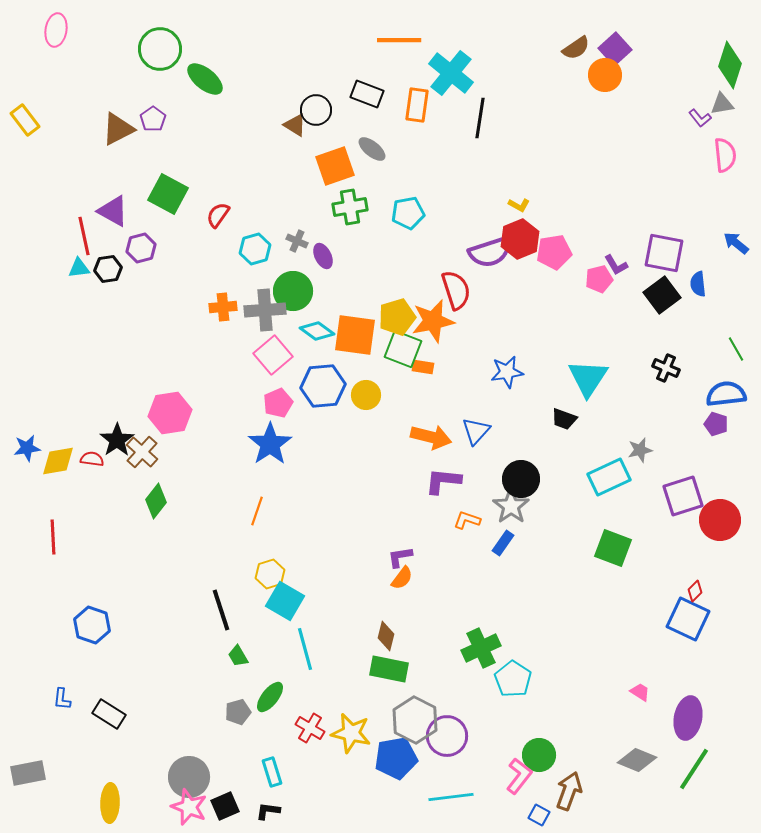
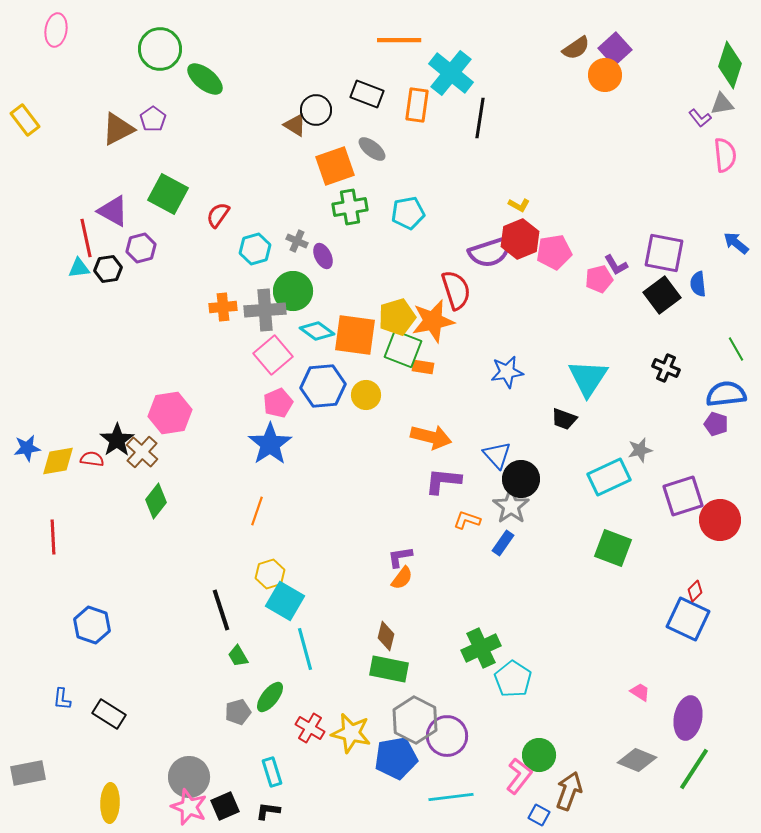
red line at (84, 236): moved 2 px right, 2 px down
blue triangle at (476, 431): moved 21 px right, 24 px down; rotated 24 degrees counterclockwise
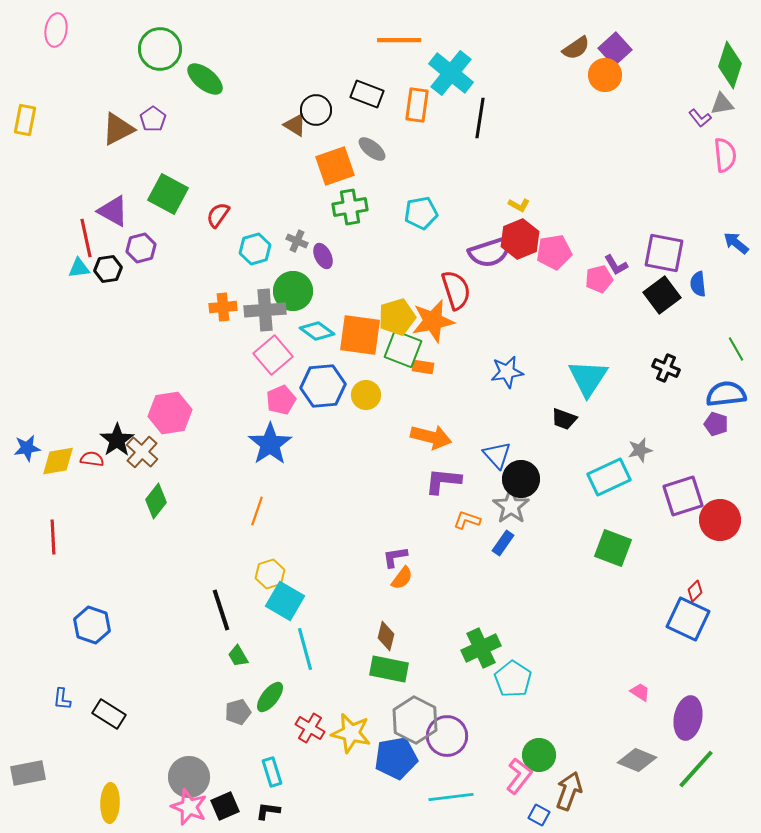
yellow rectangle at (25, 120): rotated 48 degrees clockwise
cyan pentagon at (408, 213): moved 13 px right
orange square at (355, 335): moved 5 px right
pink pentagon at (278, 403): moved 3 px right, 3 px up
purple L-shape at (400, 557): moved 5 px left
green line at (694, 769): moved 2 px right; rotated 9 degrees clockwise
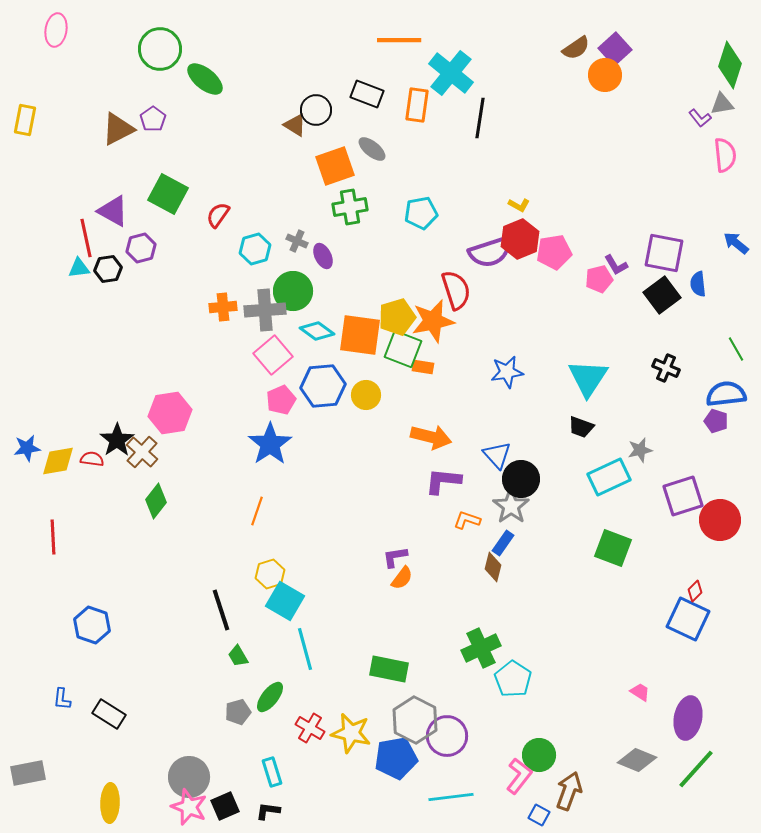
black trapezoid at (564, 419): moved 17 px right, 8 px down
purple pentagon at (716, 424): moved 3 px up
brown diamond at (386, 636): moved 107 px right, 69 px up
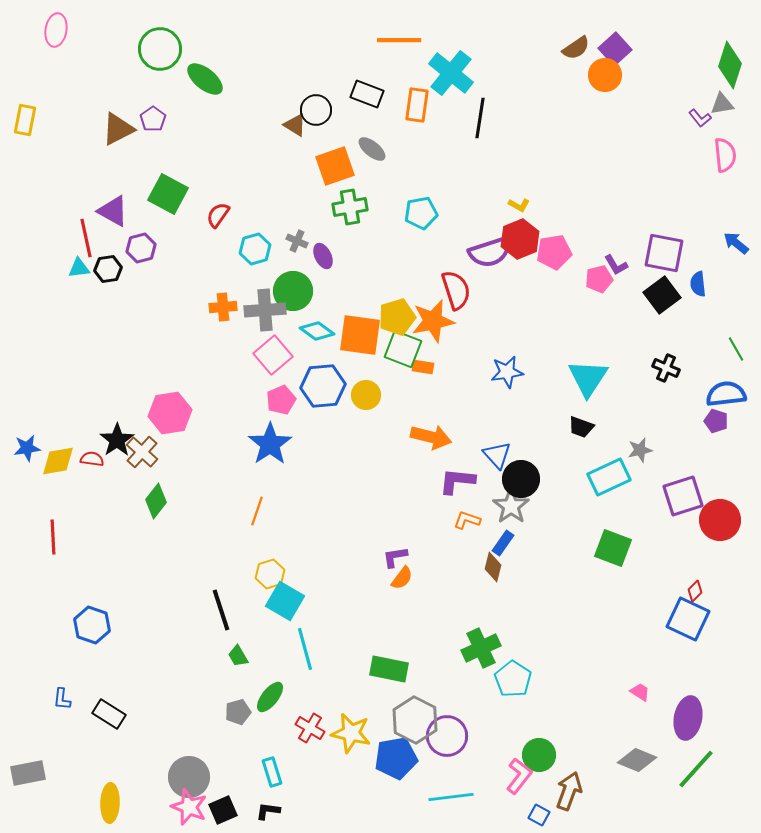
purple L-shape at (443, 481): moved 14 px right
black square at (225, 806): moved 2 px left, 4 px down
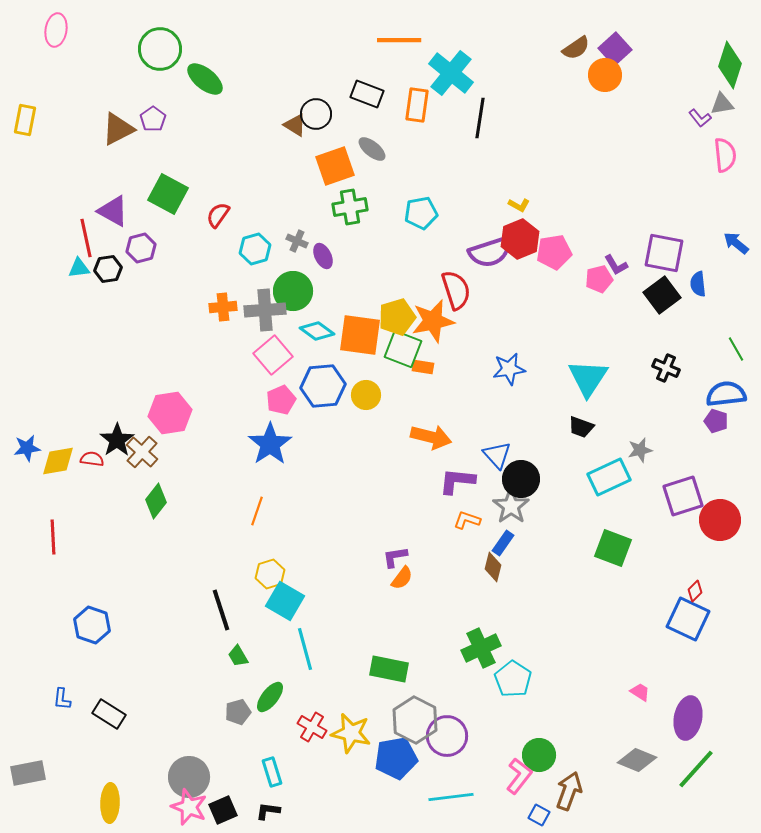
black circle at (316, 110): moved 4 px down
blue star at (507, 372): moved 2 px right, 3 px up
red cross at (310, 728): moved 2 px right, 1 px up
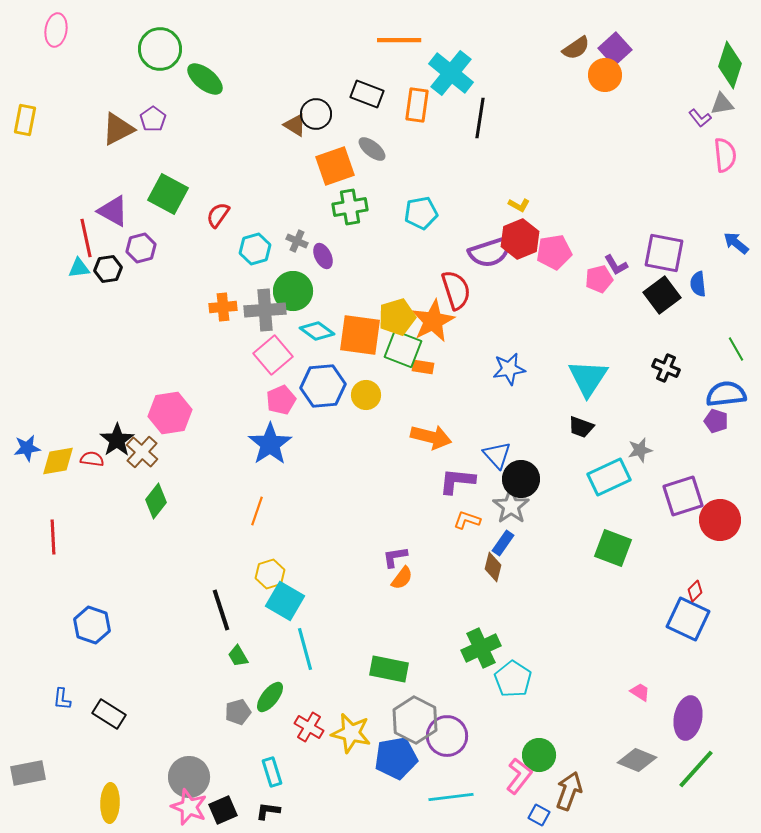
orange star at (433, 321): rotated 15 degrees counterclockwise
red cross at (312, 727): moved 3 px left
